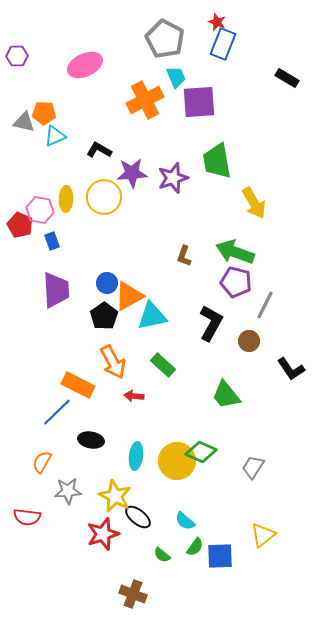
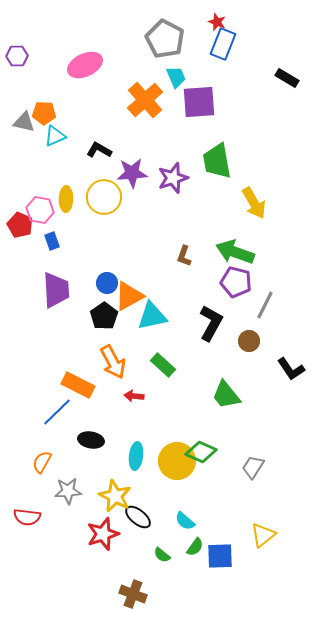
orange cross at (145, 100): rotated 15 degrees counterclockwise
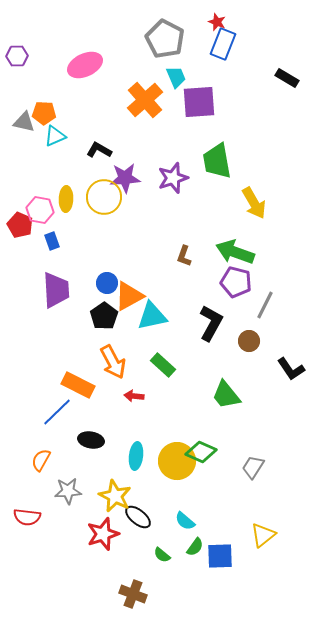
purple star at (132, 173): moved 7 px left, 5 px down
orange semicircle at (42, 462): moved 1 px left, 2 px up
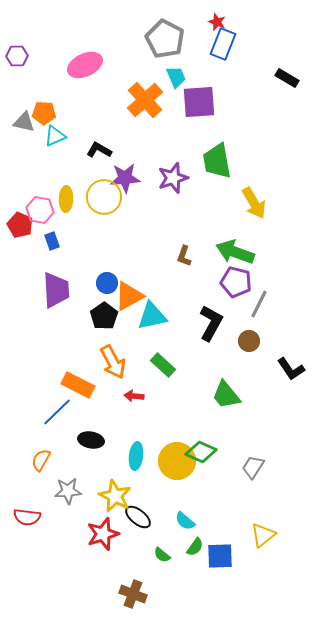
gray line at (265, 305): moved 6 px left, 1 px up
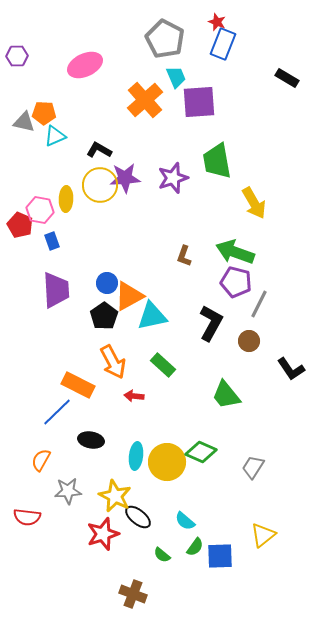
yellow circle at (104, 197): moved 4 px left, 12 px up
yellow circle at (177, 461): moved 10 px left, 1 px down
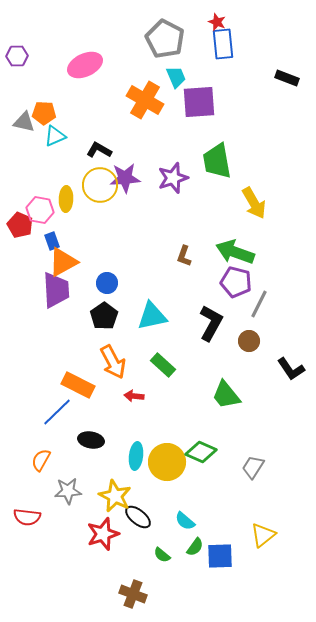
blue rectangle at (223, 44): rotated 28 degrees counterclockwise
black rectangle at (287, 78): rotated 10 degrees counterclockwise
orange cross at (145, 100): rotated 18 degrees counterclockwise
orange triangle at (129, 296): moved 66 px left, 34 px up
